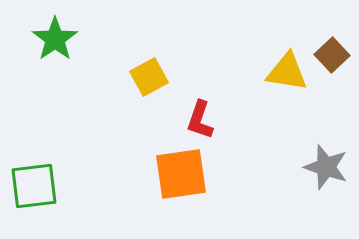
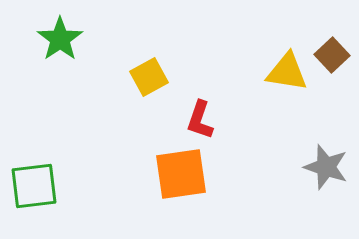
green star: moved 5 px right
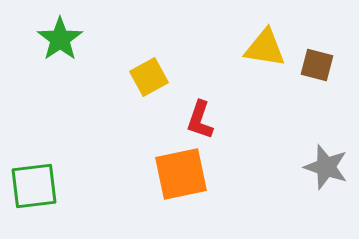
brown square: moved 15 px left, 10 px down; rotated 32 degrees counterclockwise
yellow triangle: moved 22 px left, 24 px up
orange square: rotated 4 degrees counterclockwise
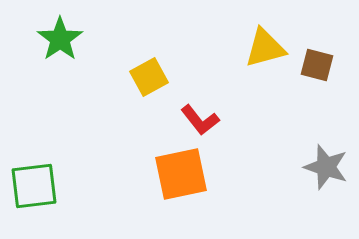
yellow triangle: rotated 24 degrees counterclockwise
red L-shape: rotated 57 degrees counterclockwise
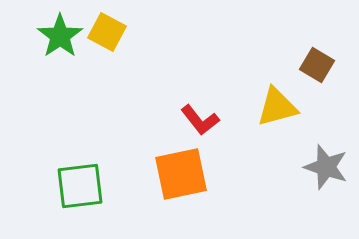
green star: moved 3 px up
yellow triangle: moved 12 px right, 59 px down
brown square: rotated 16 degrees clockwise
yellow square: moved 42 px left, 45 px up; rotated 33 degrees counterclockwise
green square: moved 46 px right
